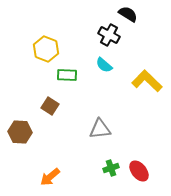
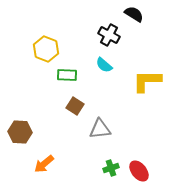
black semicircle: moved 6 px right
yellow L-shape: rotated 44 degrees counterclockwise
brown square: moved 25 px right
orange arrow: moved 6 px left, 13 px up
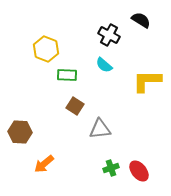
black semicircle: moved 7 px right, 6 px down
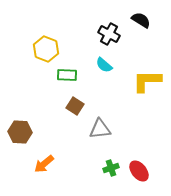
black cross: moved 1 px up
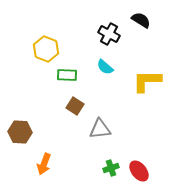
cyan semicircle: moved 1 px right, 2 px down
orange arrow: rotated 30 degrees counterclockwise
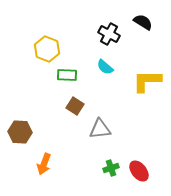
black semicircle: moved 2 px right, 2 px down
yellow hexagon: moved 1 px right
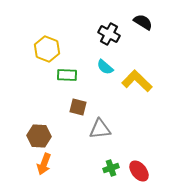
yellow L-shape: moved 10 px left; rotated 44 degrees clockwise
brown square: moved 3 px right, 1 px down; rotated 18 degrees counterclockwise
brown hexagon: moved 19 px right, 4 px down
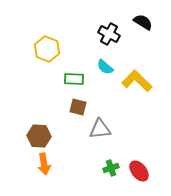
green rectangle: moved 7 px right, 4 px down
orange arrow: rotated 30 degrees counterclockwise
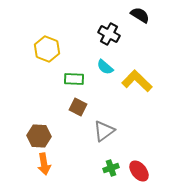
black semicircle: moved 3 px left, 7 px up
brown square: rotated 12 degrees clockwise
gray triangle: moved 4 px right, 2 px down; rotated 30 degrees counterclockwise
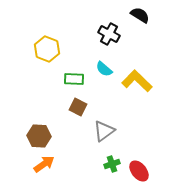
cyan semicircle: moved 1 px left, 2 px down
orange arrow: rotated 115 degrees counterclockwise
green cross: moved 1 px right, 4 px up
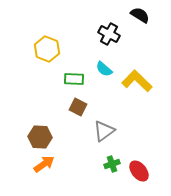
brown hexagon: moved 1 px right, 1 px down
